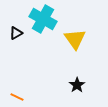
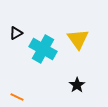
cyan cross: moved 30 px down
yellow triangle: moved 3 px right
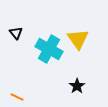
black triangle: rotated 40 degrees counterclockwise
cyan cross: moved 6 px right
black star: moved 1 px down
